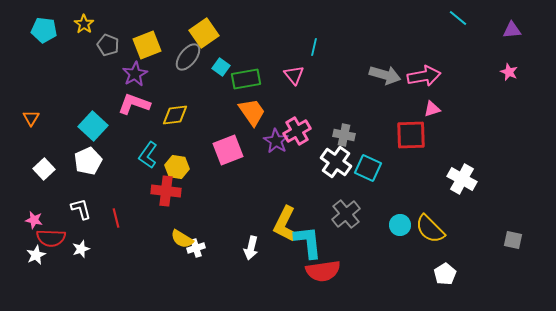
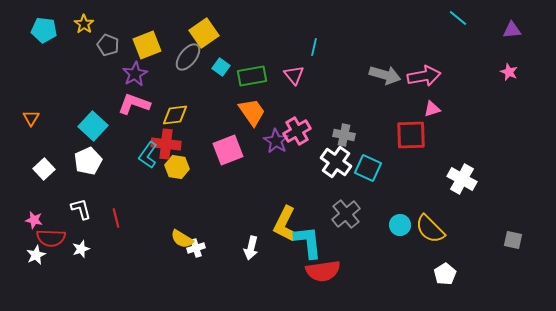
green rectangle at (246, 79): moved 6 px right, 3 px up
red cross at (166, 191): moved 47 px up
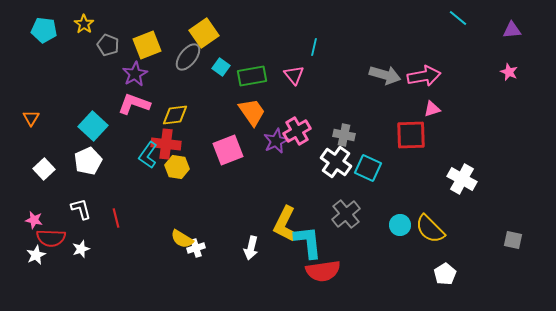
purple star at (276, 141): rotated 15 degrees clockwise
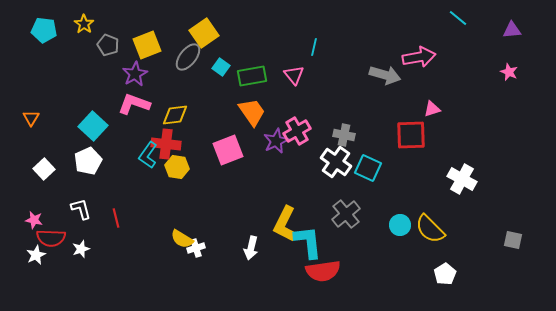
pink arrow at (424, 76): moved 5 px left, 19 px up
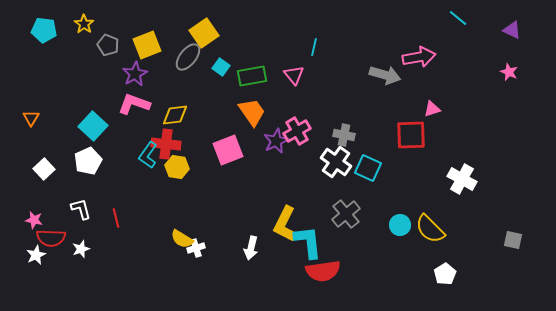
purple triangle at (512, 30): rotated 30 degrees clockwise
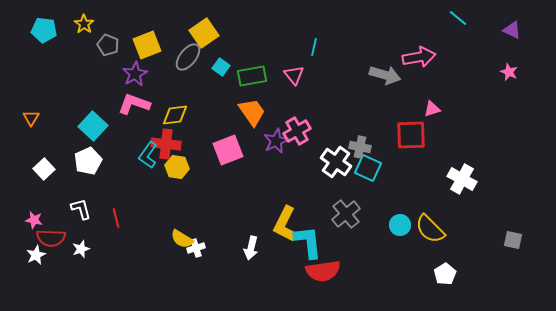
gray cross at (344, 135): moved 16 px right, 12 px down
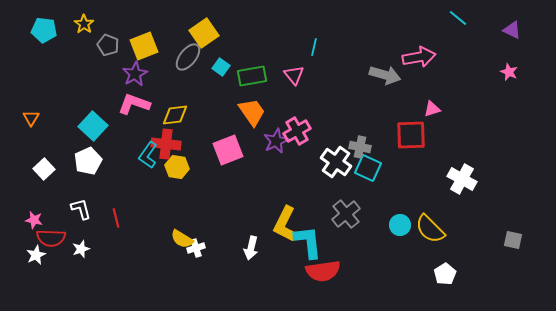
yellow square at (147, 45): moved 3 px left, 1 px down
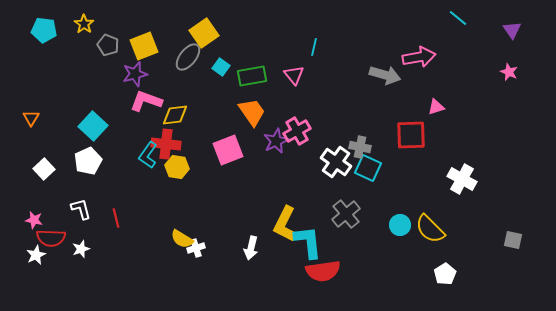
purple triangle at (512, 30): rotated 30 degrees clockwise
purple star at (135, 74): rotated 15 degrees clockwise
pink L-shape at (134, 104): moved 12 px right, 3 px up
pink triangle at (432, 109): moved 4 px right, 2 px up
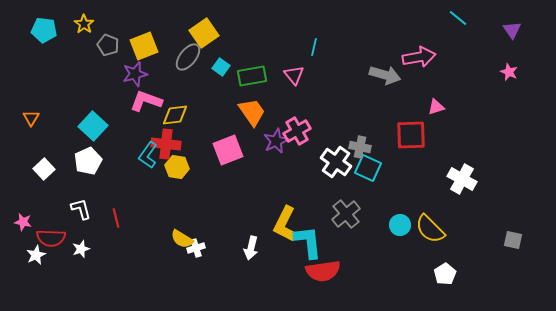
pink star at (34, 220): moved 11 px left, 2 px down
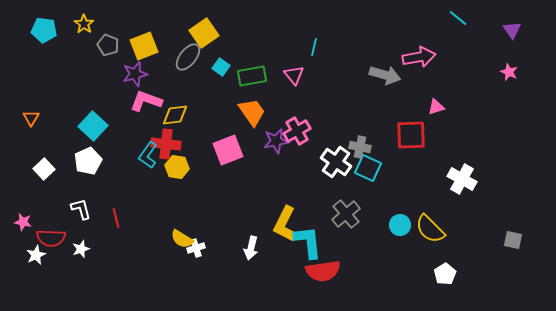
purple star at (276, 141): rotated 15 degrees clockwise
